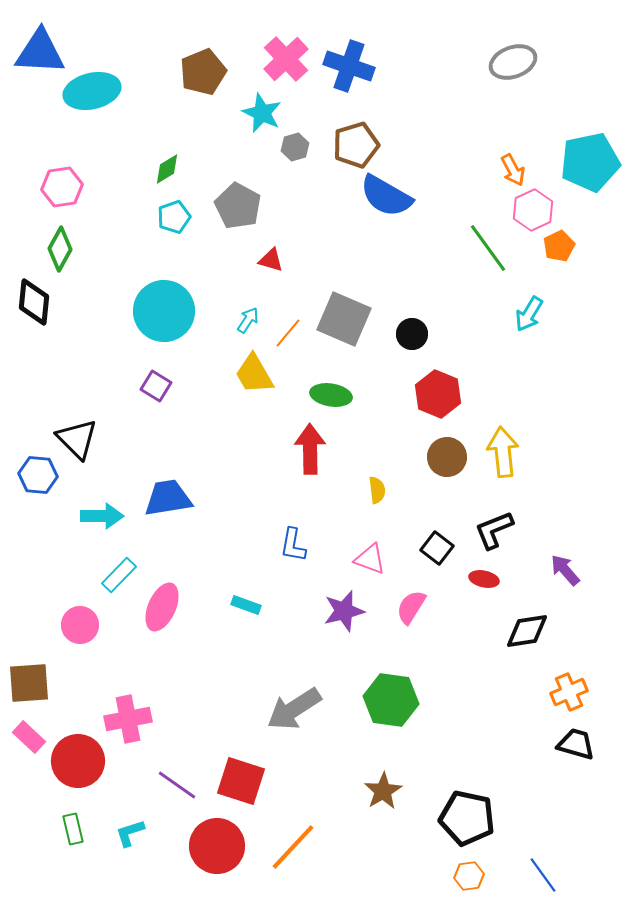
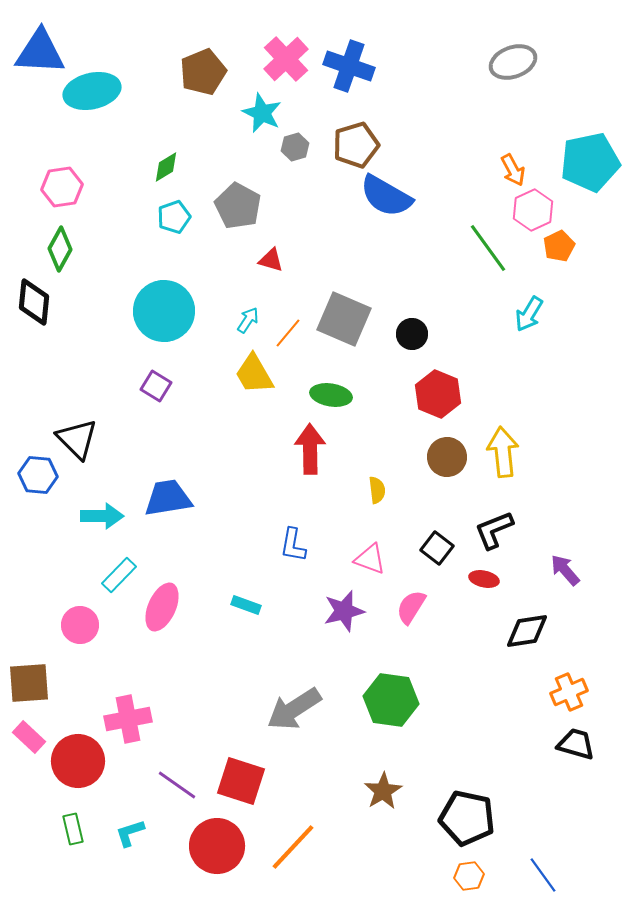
green diamond at (167, 169): moved 1 px left, 2 px up
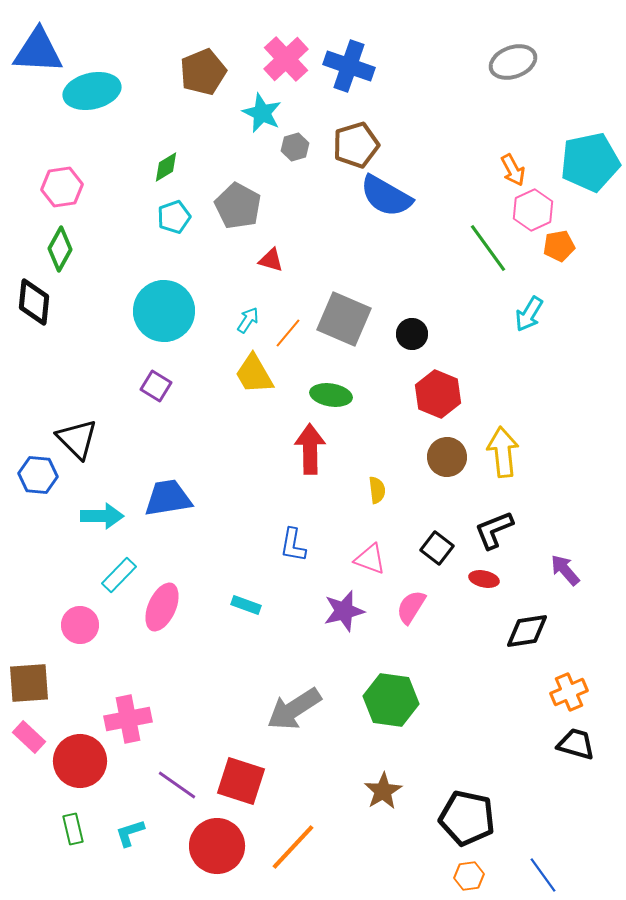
blue triangle at (40, 52): moved 2 px left, 1 px up
orange pentagon at (559, 246): rotated 16 degrees clockwise
red circle at (78, 761): moved 2 px right
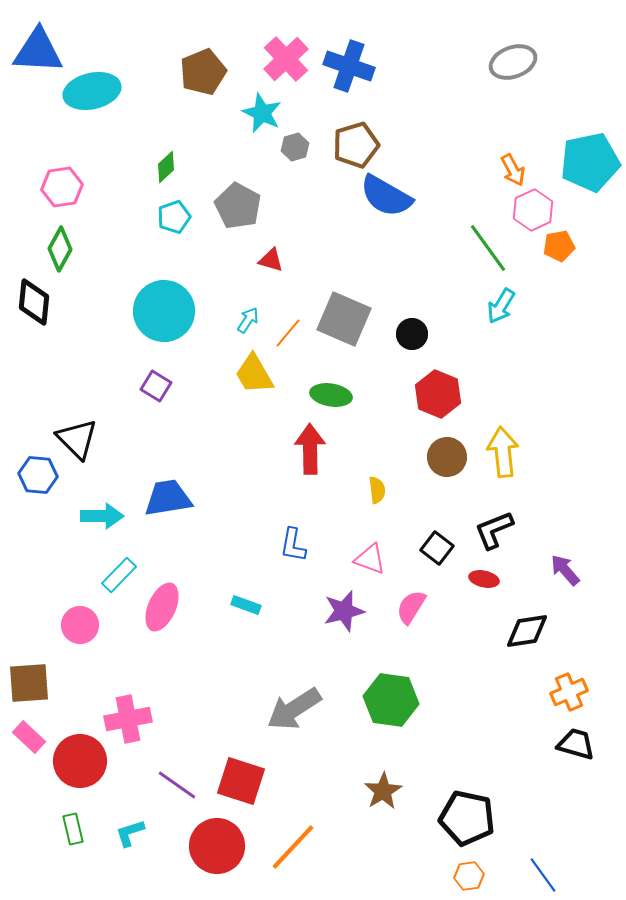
green diamond at (166, 167): rotated 12 degrees counterclockwise
cyan arrow at (529, 314): moved 28 px left, 8 px up
